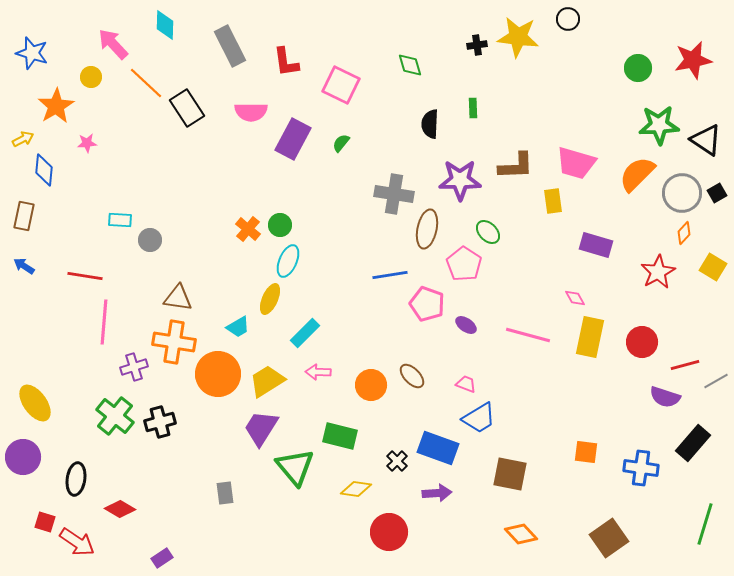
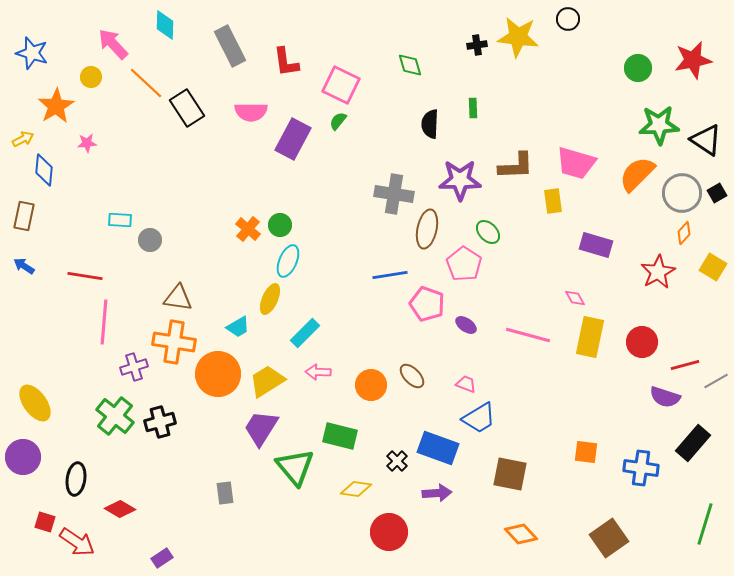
green semicircle at (341, 143): moved 3 px left, 22 px up
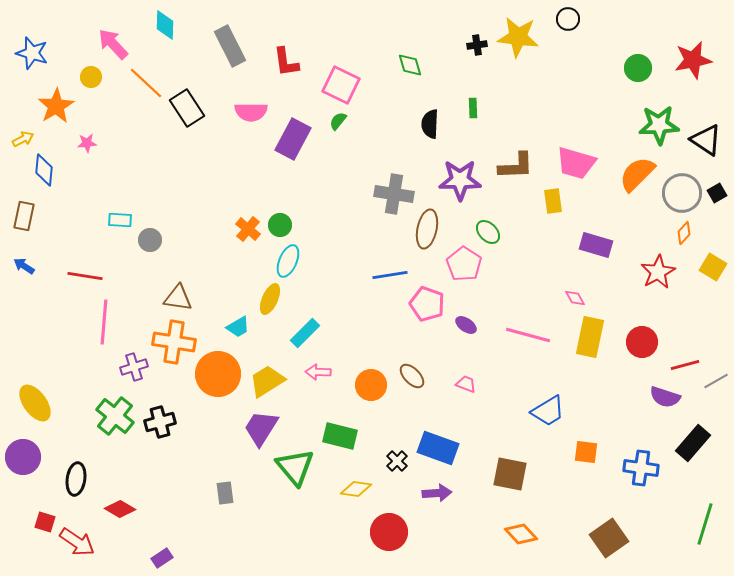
blue trapezoid at (479, 418): moved 69 px right, 7 px up
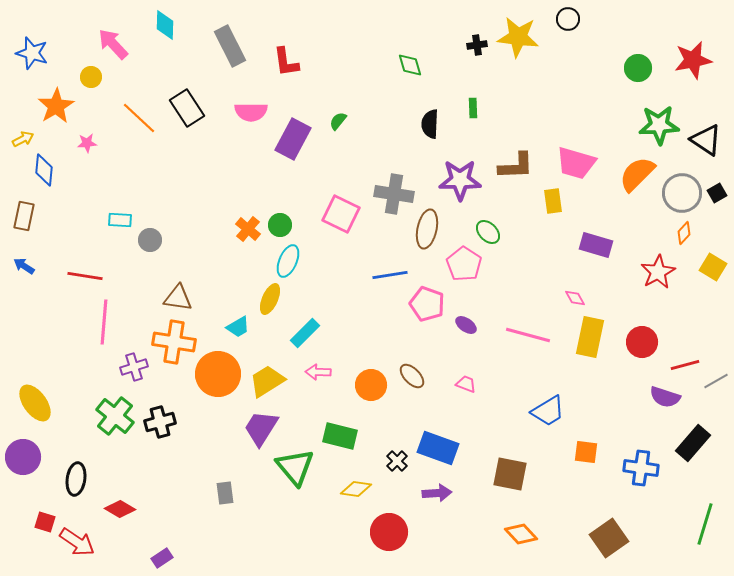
orange line at (146, 83): moved 7 px left, 35 px down
pink square at (341, 85): moved 129 px down
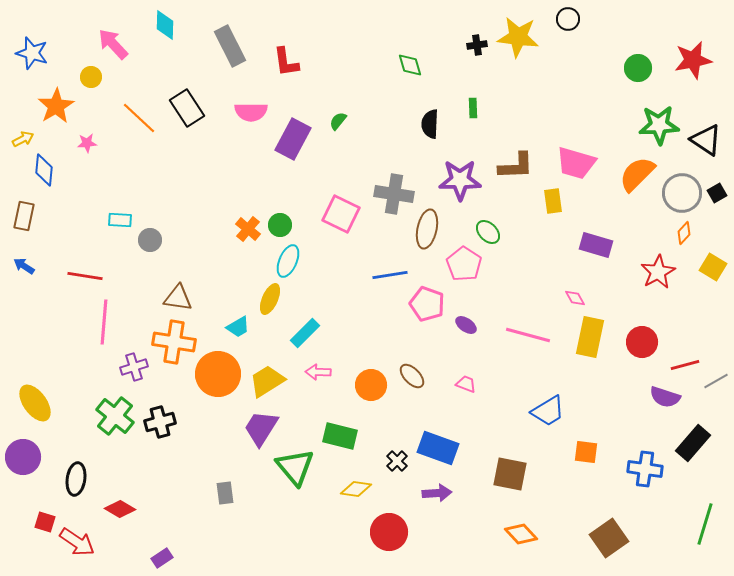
blue cross at (641, 468): moved 4 px right, 1 px down
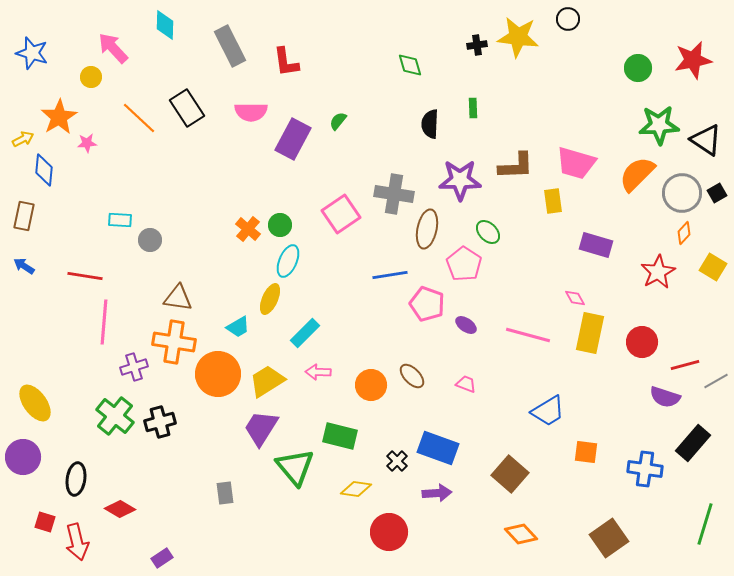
pink arrow at (113, 44): moved 4 px down
orange star at (56, 106): moved 3 px right, 11 px down
pink square at (341, 214): rotated 30 degrees clockwise
yellow rectangle at (590, 337): moved 4 px up
brown square at (510, 474): rotated 30 degrees clockwise
red arrow at (77, 542): rotated 42 degrees clockwise
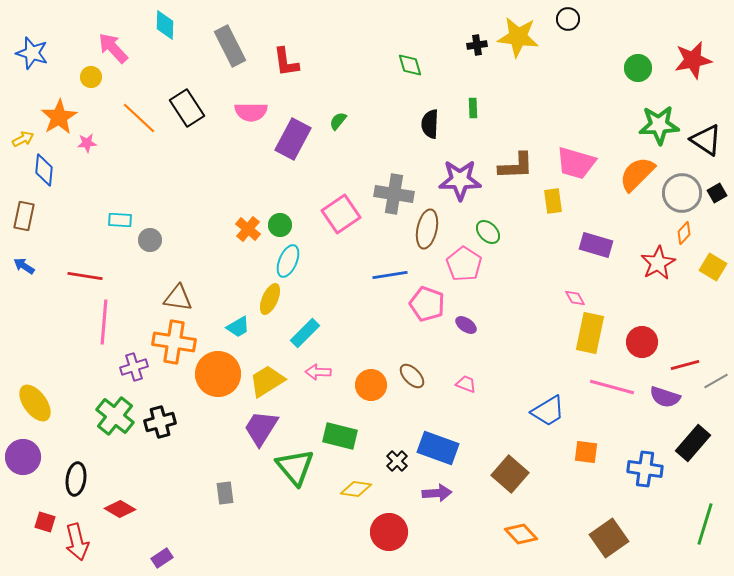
red star at (658, 272): moved 9 px up
pink line at (528, 335): moved 84 px right, 52 px down
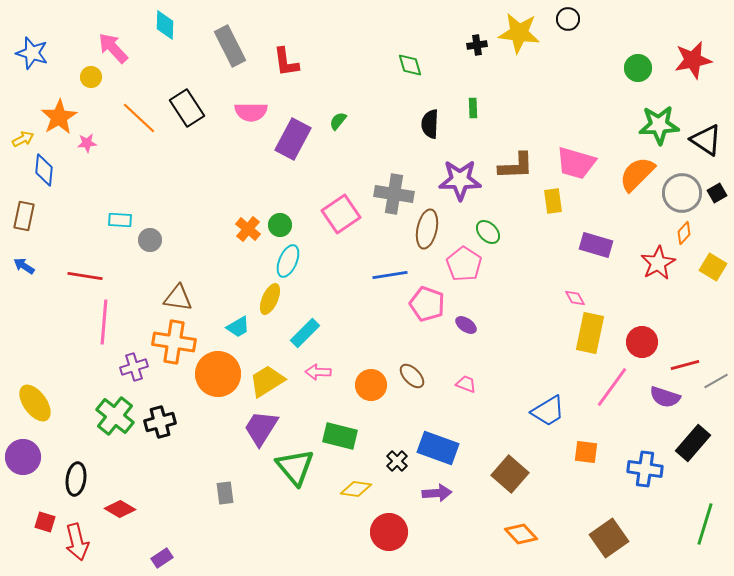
yellow star at (518, 37): moved 1 px right, 4 px up
pink line at (612, 387): rotated 69 degrees counterclockwise
